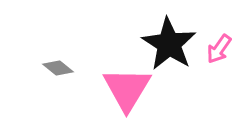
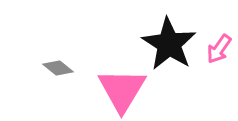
pink triangle: moved 5 px left, 1 px down
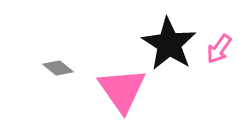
pink triangle: rotated 6 degrees counterclockwise
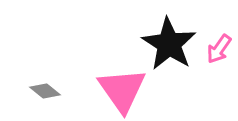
gray diamond: moved 13 px left, 23 px down
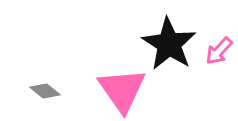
pink arrow: moved 2 px down; rotated 8 degrees clockwise
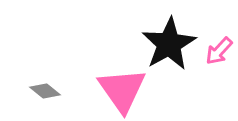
black star: rotated 10 degrees clockwise
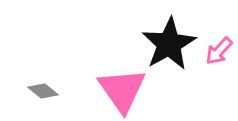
gray diamond: moved 2 px left
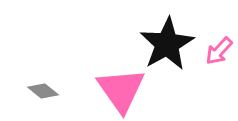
black star: moved 2 px left
pink triangle: moved 1 px left
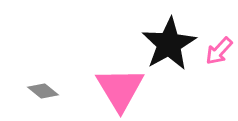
black star: moved 2 px right
pink triangle: moved 1 px left, 1 px up; rotated 4 degrees clockwise
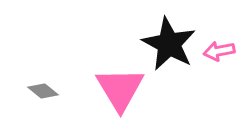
black star: rotated 14 degrees counterclockwise
pink arrow: rotated 36 degrees clockwise
